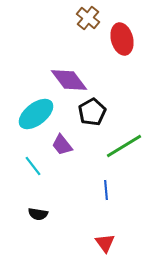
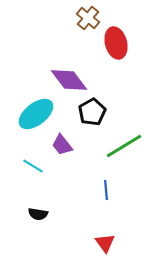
red ellipse: moved 6 px left, 4 px down
cyan line: rotated 20 degrees counterclockwise
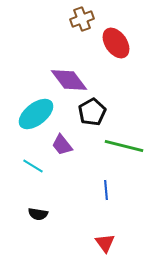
brown cross: moved 6 px left, 1 px down; rotated 30 degrees clockwise
red ellipse: rotated 20 degrees counterclockwise
green line: rotated 45 degrees clockwise
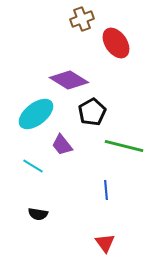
purple diamond: rotated 21 degrees counterclockwise
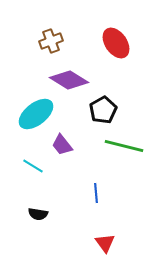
brown cross: moved 31 px left, 22 px down
black pentagon: moved 11 px right, 2 px up
blue line: moved 10 px left, 3 px down
